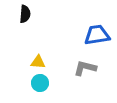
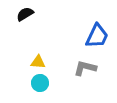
black semicircle: rotated 126 degrees counterclockwise
blue trapezoid: moved 1 px down; rotated 124 degrees clockwise
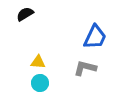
blue trapezoid: moved 2 px left, 1 px down
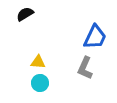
gray L-shape: rotated 80 degrees counterclockwise
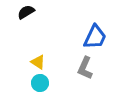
black semicircle: moved 1 px right, 2 px up
yellow triangle: rotated 28 degrees clockwise
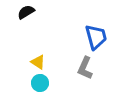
blue trapezoid: moved 1 px right; rotated 40 degrees counterclockwise
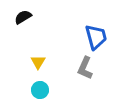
black semicircle: moved 3 px left, 5 px down
yellow triangle: rotated 28 degrees clockwise
cyan circle: moved 7 px down
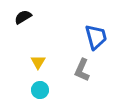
gray L-shape: moved 3 px left, 2 px down
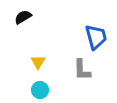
gray L-shape: rotated 25 degrees counterclockwise
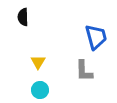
black semicircle: rotated 60 degrees counterclockwise
gray L-shape: moved 2 px right, 1 px down
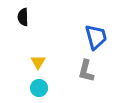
gray L-shape: moved 2 px right; rotated 15 degrees clockwise
cyan circle: moved 1 px left, 2 px up
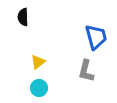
yellow triangle: rotated 21 degrees clockwise
